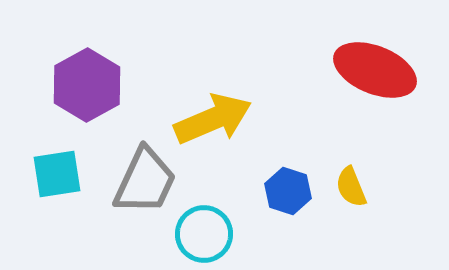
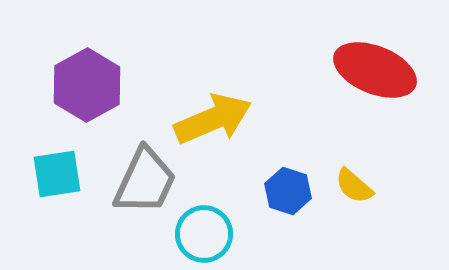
yellow semicircle: moved 3 px right, 1 px up; rotated 27 degrees counterclockwise
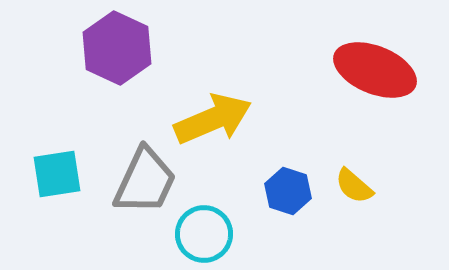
purple hexagon: moved 30 px right, 37 px up; rotated 6 degrees counterclockwise
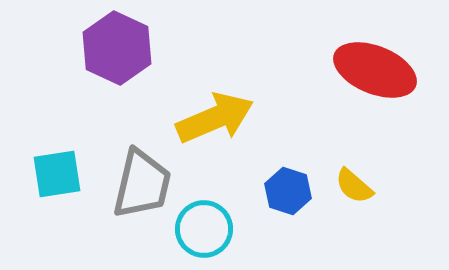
yellow arrow: moved 2 px right, 1 px up
gray trapezoid: moved 3 px left, 3 px down; rotated 12 degrees counterclockwise
cyan circle: moved 5 px up
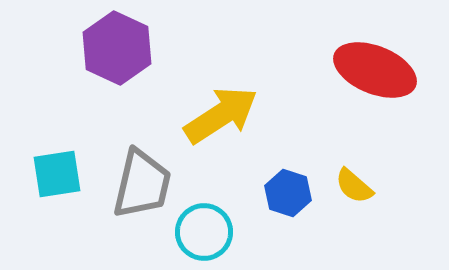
yellow arrow: moved 6 px right, 3 px up; rotated 10 degrees counterclockwise
blue hexagon: moved 2 px down
cyan circle: moved 3 px down
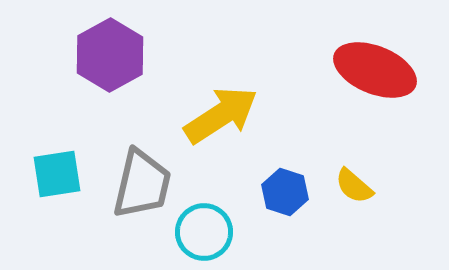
purple hexagon: moved 7 px left, 7 px down; rotated 6 degrees clockwise
blue hexagon: moved 3 px left, 1 px up
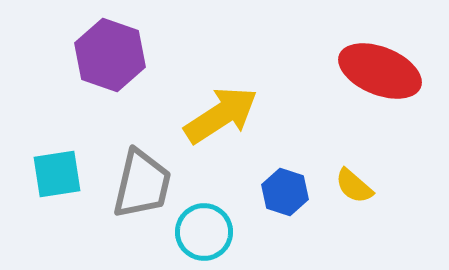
purple hexagon: rotated 12 degrees counterclockwise
red ellipse: moved 5 px right, 1 px down
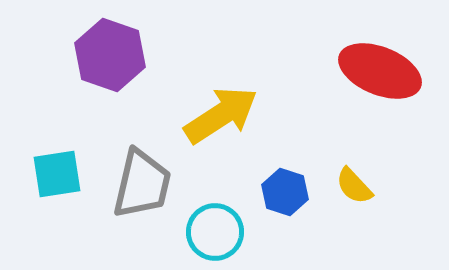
yellow semicircle: rotated 6 degrees clockwise
cyan circle: moved 11 px right
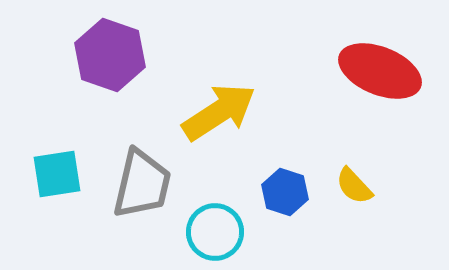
yellow arrow: moved 2 px left, 3 px up
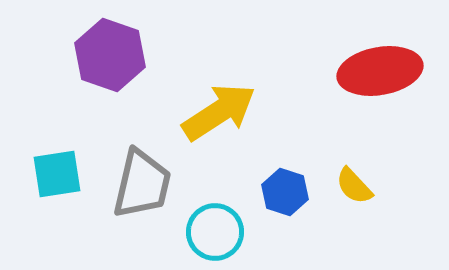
red ellipse: rotated 32 degrees counterclockwise
